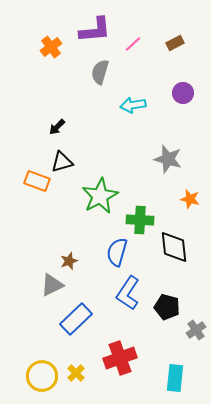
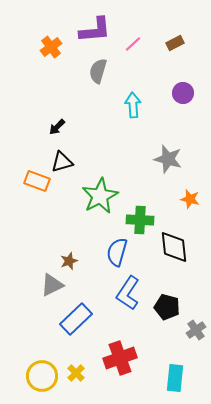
gray semicircle: moved 2 px left, 1 px up
cyan arrow: rotated 95 degrees clockwise
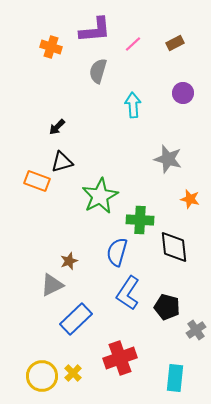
orange cross: rotated 35 degrees counterclockwise
yellow cross: moved 3 px left
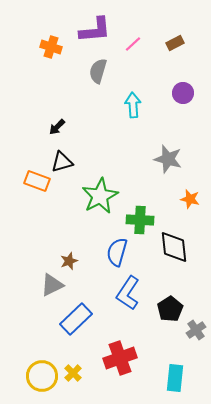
black pentagon: moved 3 px right, 2 px down; rotated 25 degrees clockwise
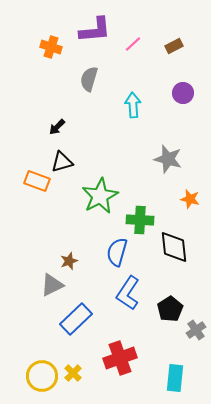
brown rectangle: moved 1 px left, 3 px down
gray semicircle: moved 9 px left, 8 px down
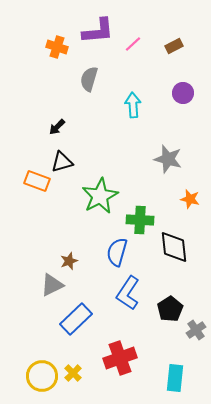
purple L-shape: moved 3 px right, 1 px down
orange cross: moved 6 px right
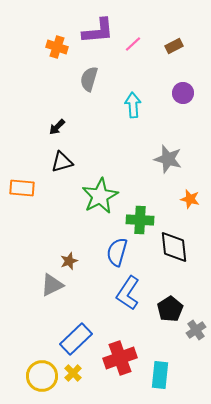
orange rectangle: moved 15 px left, 7 px down; rotated 15 degrees counterclockwise
blue rectangle: moved 20 px down
cyan rectangle: moved 15 px left, 3 px up
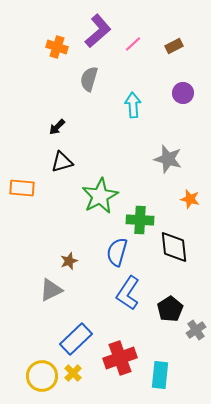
purple L-shape: rotated 36 degrees counterclockwise
gray triangle: moved 1 px left, 5 px down
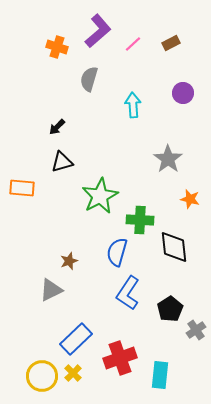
brown rectangle: moved 3 px left, 3 px up
gray star: rotated 20 degrees clockwise
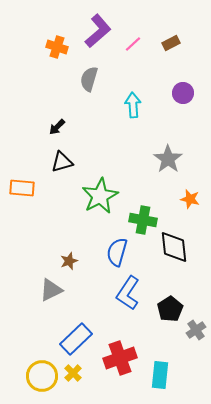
green cross: moved 3 px right; rotated 8 degrees clockwise
